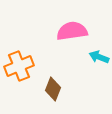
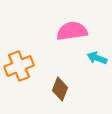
cyan arrow: moved 2 px left, 1 px down
brown diamond: moved 7 px right
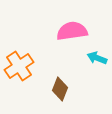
orange cross: rotated 12 degrees counterclockwise
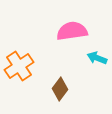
brown diamond: rotated 15 degrees clockwise
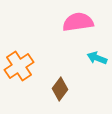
pink semicircle: moved 6 px right, 9 px up
